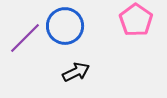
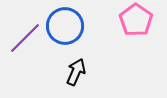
black arrow: rotated 40 degrees counterclockwise
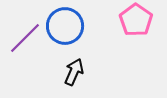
black arrow: moved 2 px left
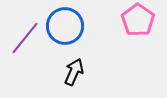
pink pentagon: moved 2 px right
purple line: rotated 6 degrees counterclockwise
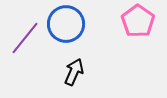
pink pentagon: moved 1 px down
blue circle: moved 1 px right, 2 px up
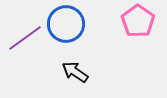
purple line: rotated 15 degrees clockwise
black arrow: moved 1 px right; rotated 80 degrees counterclockwise
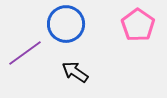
pink pentagon: moved 4 px down
purple line: moved 15 px down
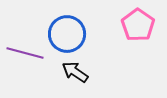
blue circle: moved 1 px right, 10 px down
purple line: rotated 51 degrees clockwise
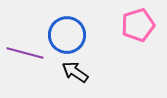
pink pentagon: rotated 20 degrees clockwise
blue circle: moved 1 px down
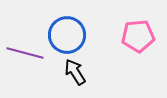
pink pentagon: moved 11 px down; rotated 12 degrees clockwise
black arrow: rotated 24 degrees clockwise
